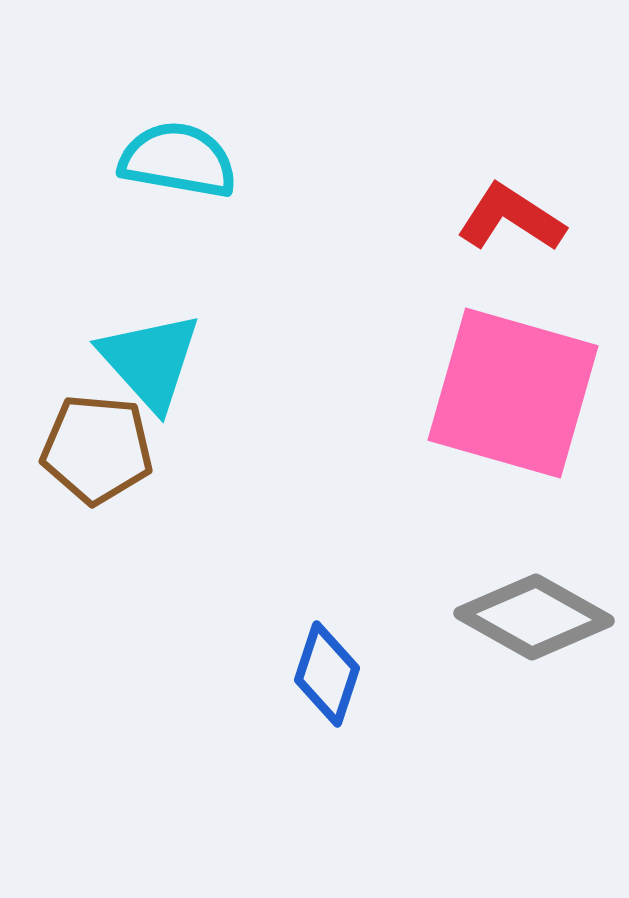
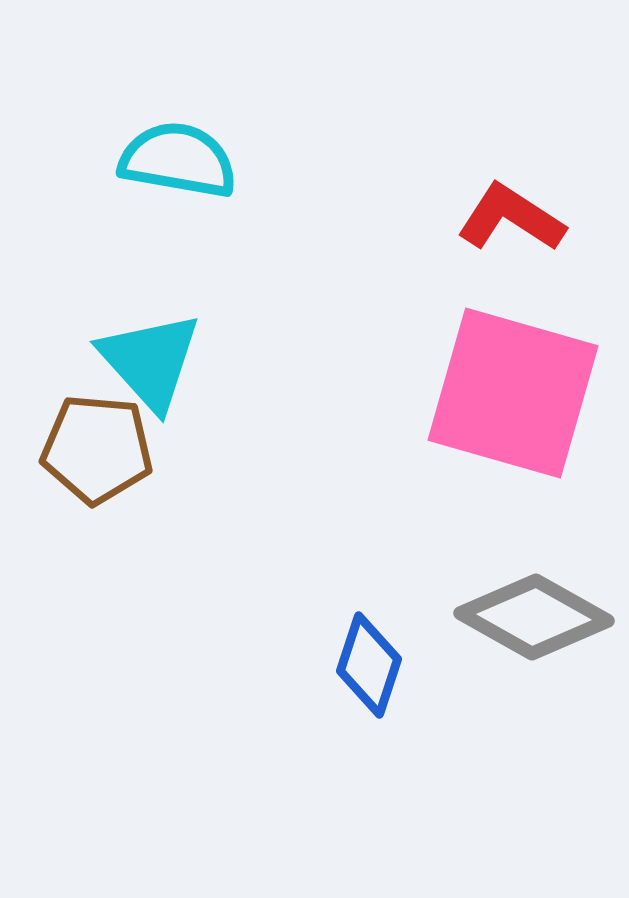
blue diamond: moved 42 px right, 9 px up
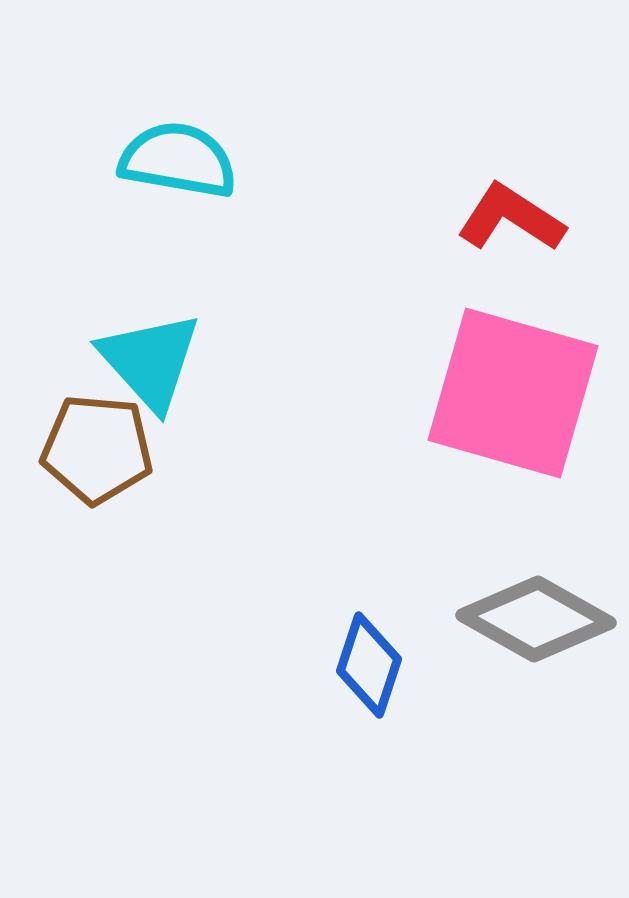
gray diamond: moved 2 px right, 2 px down
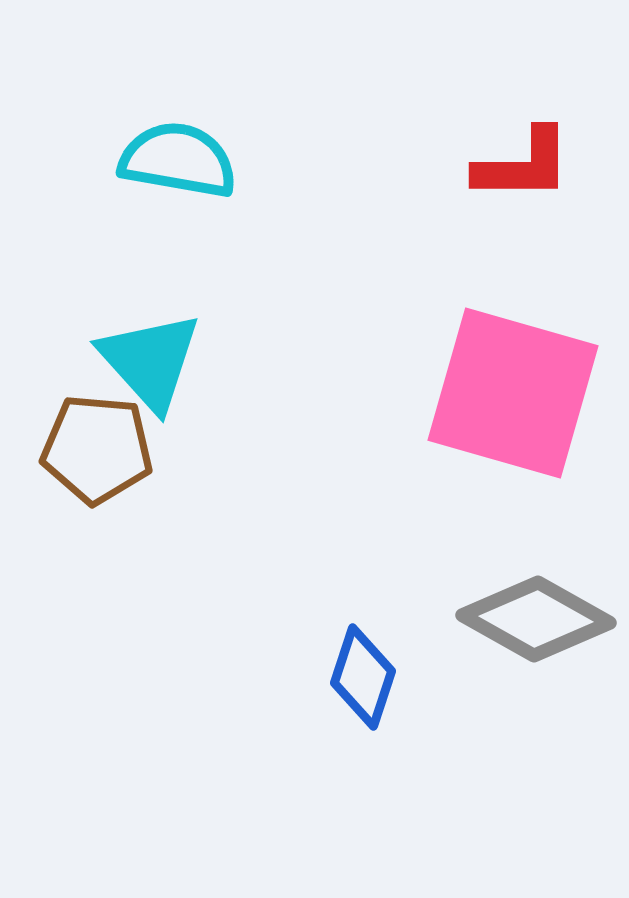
red L-shape: moved 12 px right, 53 px up; rotated 147 degrees clockwise
blue diamond: moved 6 px left, 12 px down
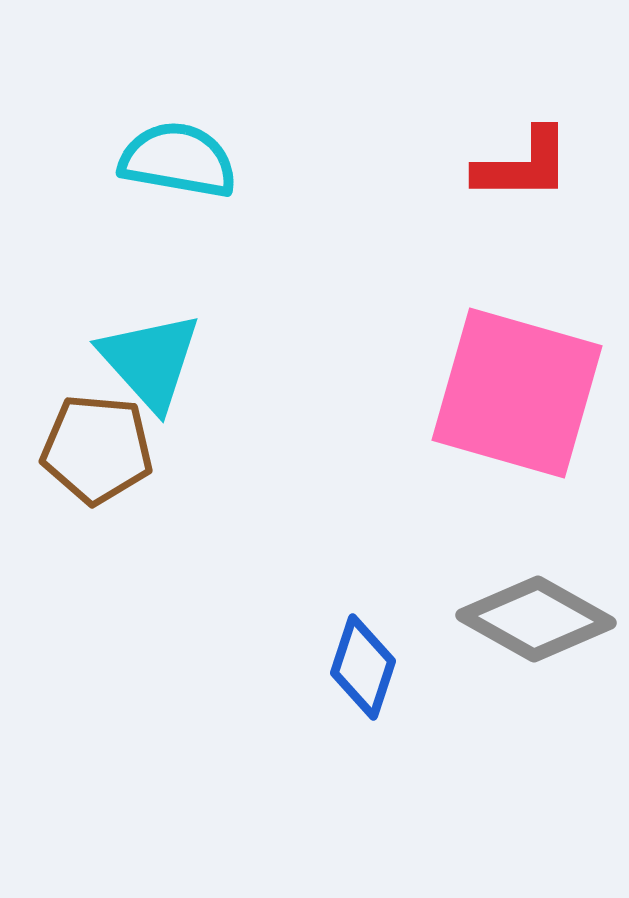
pink square: moved 4 px right
blue diamond: moved 10 px up
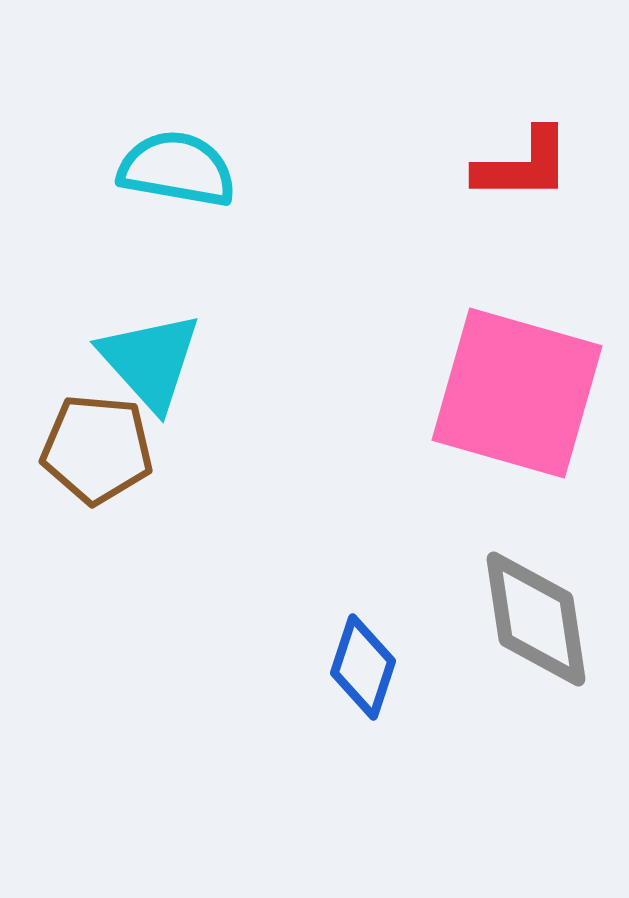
cyan semicircle: moved 1 px left, 9 px down
gray diamond: rotated 52 degrees clockwise
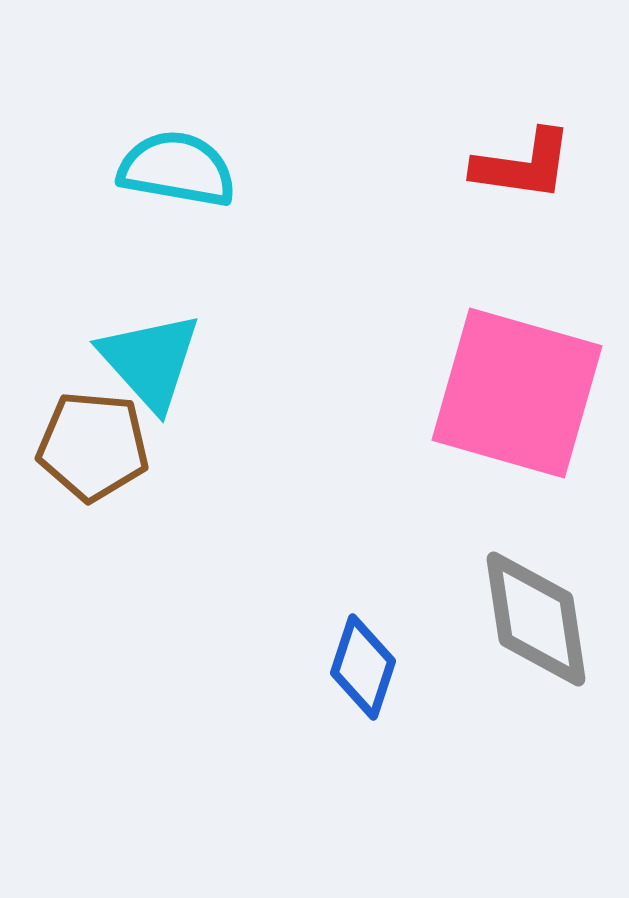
red L-shape: rotated 8 degrees clockwise
brown pentagon: moved 4 px left, 3 px up
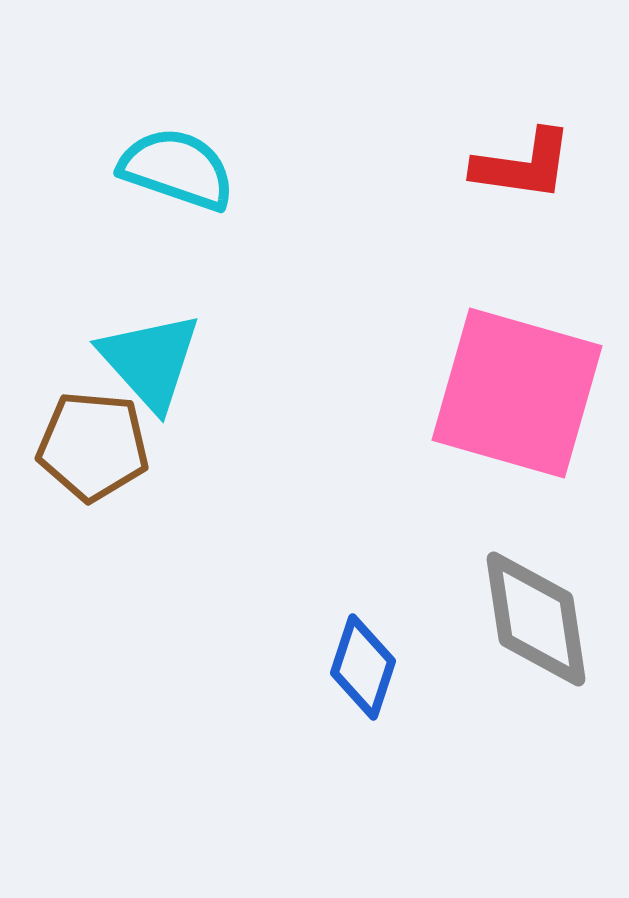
cyan semicircle: rotated 9 degrees clockwise
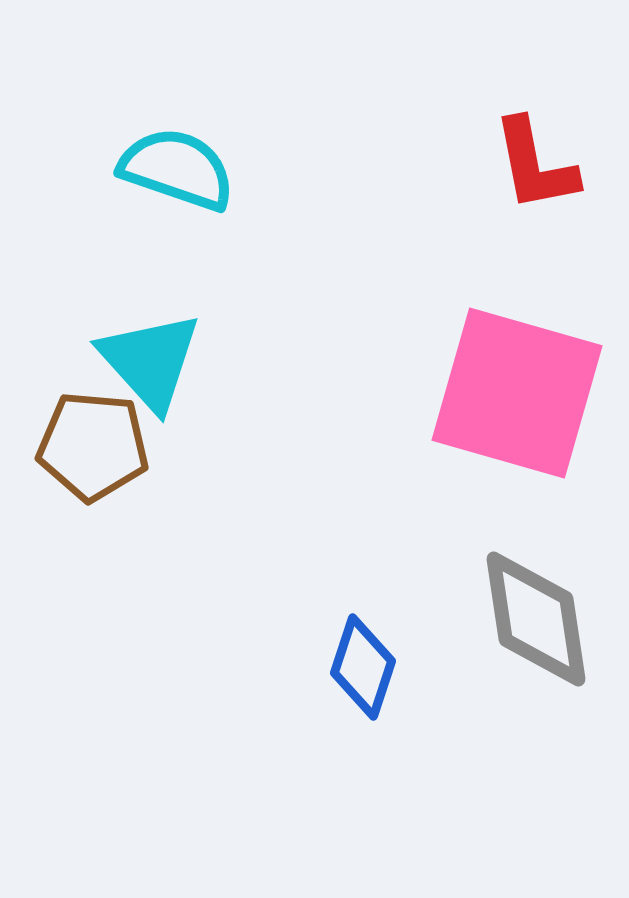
red L-shape: moved 12 px right; rotated 71 degrees clockwise
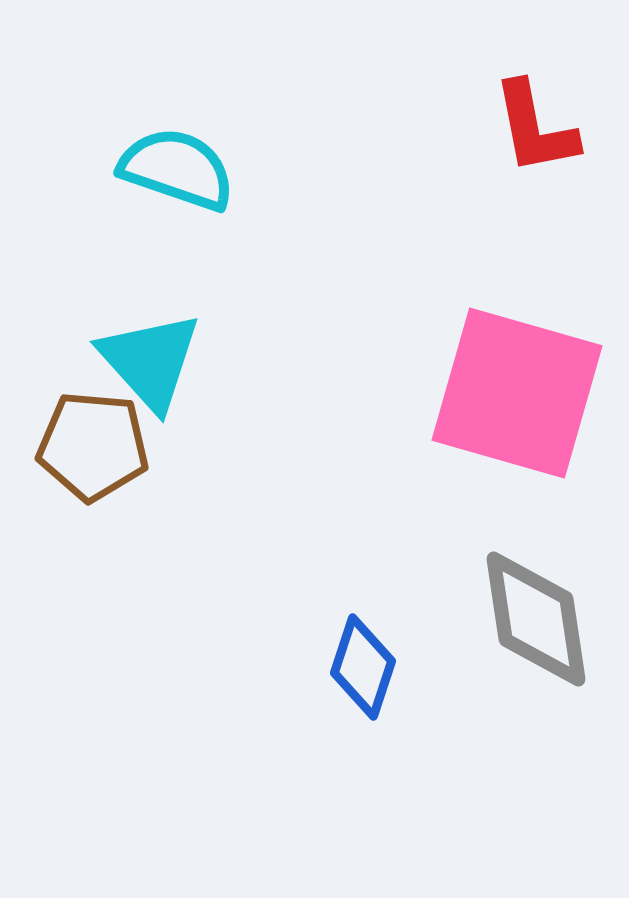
red L-shape: moved 37 px up
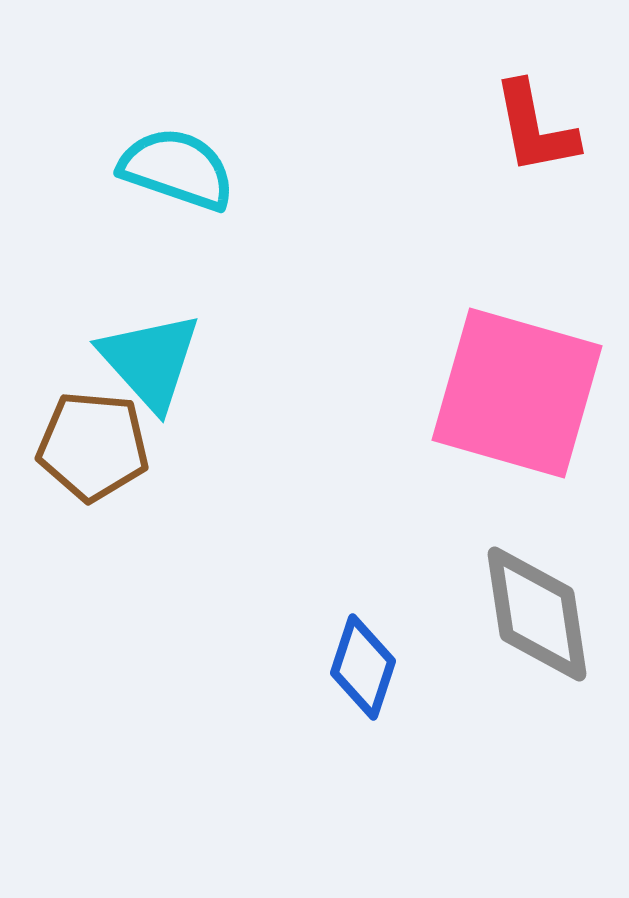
gray diamond: moved 1 px right, 5 px up
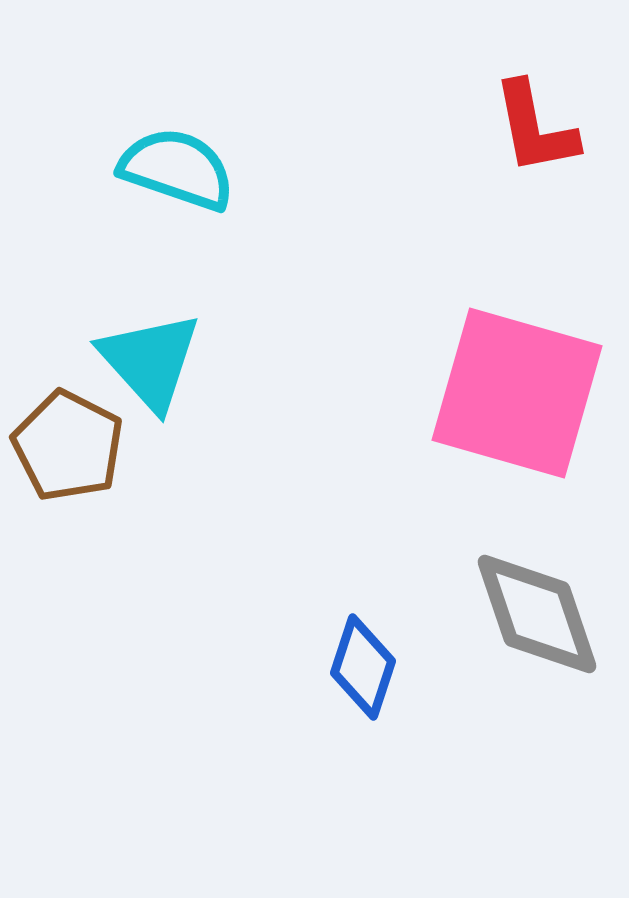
brown pentagon: moved 25 px left; rotated 22 degrees clockwise
gray diamond: rotated 10 degrees counterclockwise
